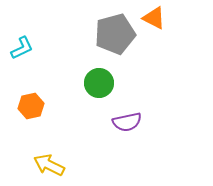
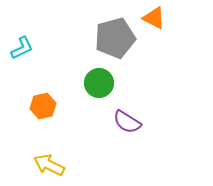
gray pentagon: moved 4 px down
orange hexagon: moved 12 px right
purple semicircle: rotated 44 degrees clockwise
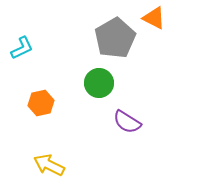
gray pentagon: rotated 15 degrees counterclockwise
orange hexagon: moved 2 px left, 3 px up
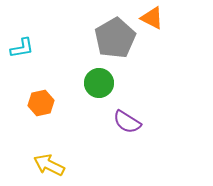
orange triangle: moved 2 px left
cyan L-shape: rotated 15 degrees clockwise
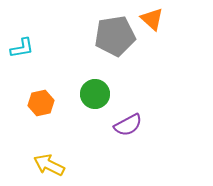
orange triangle: moved 1 px down; rotated 15 degrees clockwise
gray pentagon: moved 2 px up; rotated 21 degrees clockwise
green circle: moved 4 px left, 11 px down
purple semicircle: moved 1 px right, 3 px down; rotated 60 degrees counterclockwise
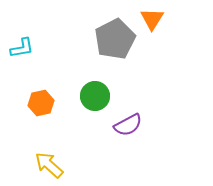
orange triangle: rotated 20 degrees clockwise
gray pentagon: moved 3 px down; rotated 18 degrees counterclockwise
green circle: moved 2 px down
yellow arrow: rotated 16 degrees clockwise
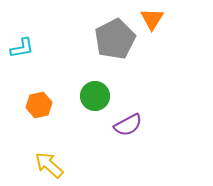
orange hexagon: moved 2 px left, 2 px down
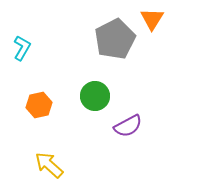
cyan L-shape: rotated 50 degrees counterclockwise
purple semicircle: moved 1 px down
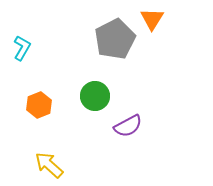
orange hexagon: rotated 10 degrees counterclockwise
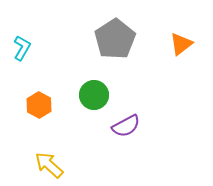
orange triangle: moved 29 px right, 25 px down; rotated 20 degrees clockwise
gray pentagon: rotated 6 degrees counterclockwise
green circle: moved 1 px left, 1 px up
orange hexagon: rotated 10 degrees counterclockwise
purple semicircle: moved 2 px left
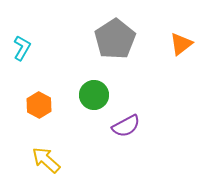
yellow arrow: moved 3 px left, 5 px up
